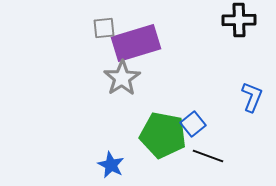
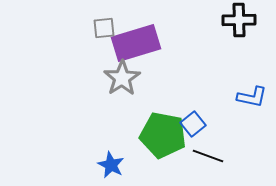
blue L-shape: rotated 80 degrees clockwise
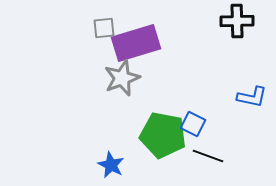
black cross: moved 2 px left, 1 px down
gray star: rotated 12 degrees clockwise
blue square: rotated 25 degrees counterclockwise
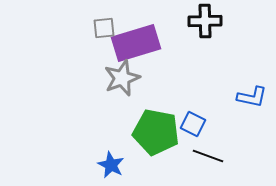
black cross: moved 32 px left
green pentagon: moved 7 px left, 3 px up
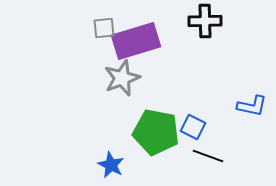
purple rectangle: moved 2 px up
blue L-shape: moved 9 px down
blue square: moved 3 px down
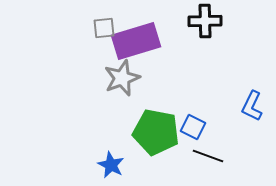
blue L-shape: rotated 104 degrees clockwise
